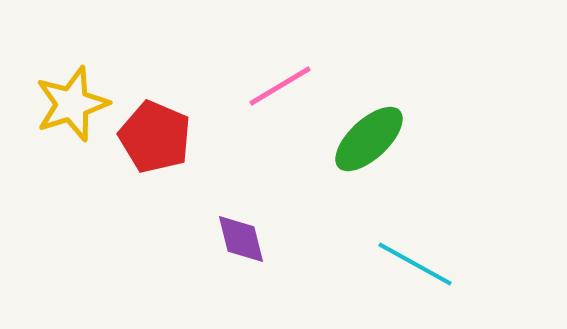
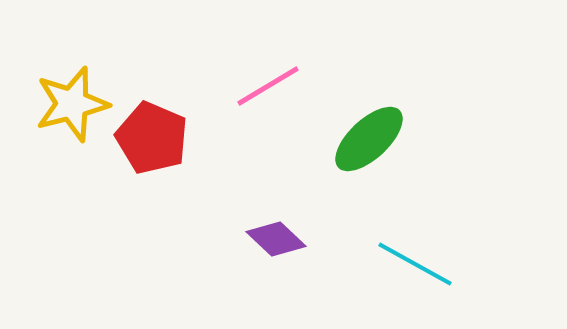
pink line: moved 12 px left
yellow star: rotated 4 degrees clockwise
red pentagon: moved 3 px left, 1 px down
purple diamond: moved 35 px right; rotated 32 degrees counterclockwise
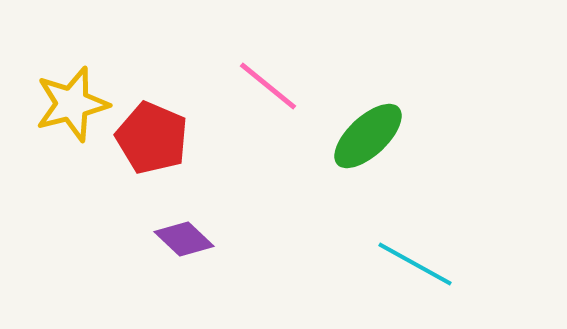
pink line: rotated 70 degrees clockwise
green ellipse: moved 1 px left, 3 px up
purple diamond: moved 92 px left
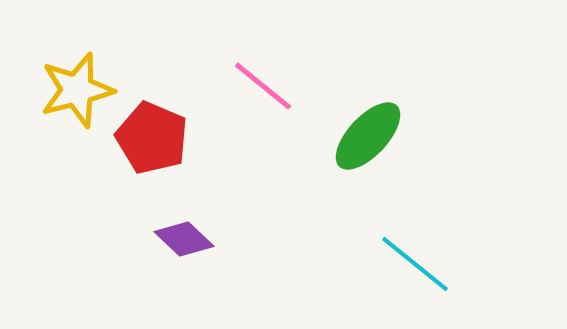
pink line: moved 5 px left
yellow star: moved 5 px right, 14 px up
green ellipse: rotated 4 degrees counterclockwise
cyan line: rotated 10 degrees clockwise
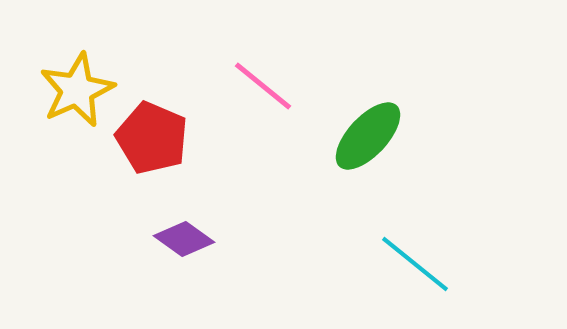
yellow star: rotated 10 degrees counterclockwise
purple diamond: rotated 8 degrees counterclockwise
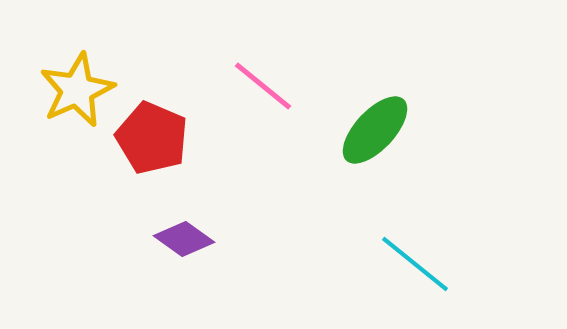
green ellipse: moved 7 px right, 6 px up
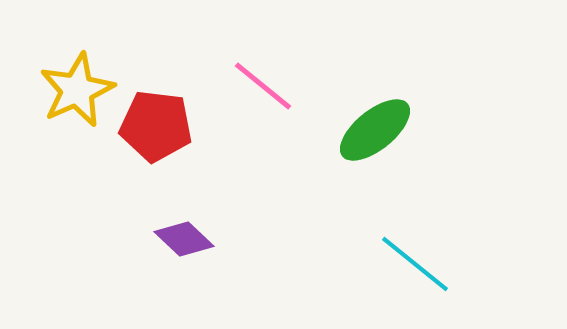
green ellipse: rotated 8 degrees clockwise
red pentagon: moved 4 px right, 12 px up; rotated 16 degrees counterclockwise
purple diamond: rotated 8 degrees clockwise
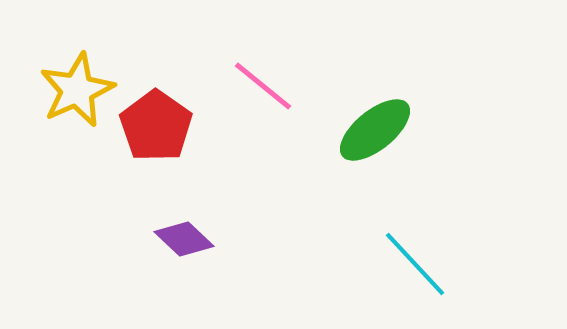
red pentagon: rotated 28 degrees clockwise
cyan line: rotated 8 degrees clockwise
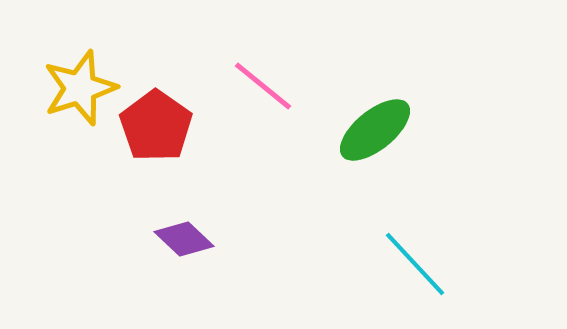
yellow star: moved 3 px right, 2 px up; rotated 6 degrees clockwise
